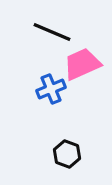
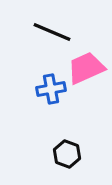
pink trapezoid: moved 4 px right, 4 px down
blue cross: rotated 12 degrees clockwise
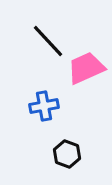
black line: moved 4 px left, 9 px down; rotated 24 degrees clockwise
blue cross: moved 7 px left, 17 px down
